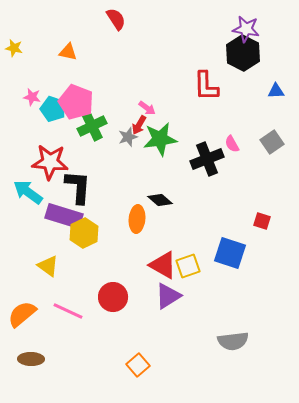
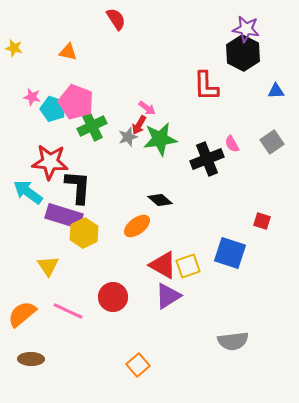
orange ellipse: moved 7 px down; rotated 48 degrees clockwise
yellow triangle: rotated 20 degrees clockwise
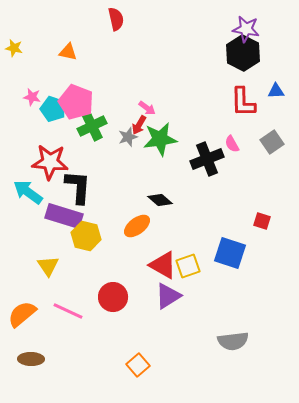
red semicircle: rotated 20 degrees clockwise
red L-shape: moved 37 px right, 16 px down
yellow hexagon: moved 2 px right, 3 px down; rotated 20 degrees counterclockwise
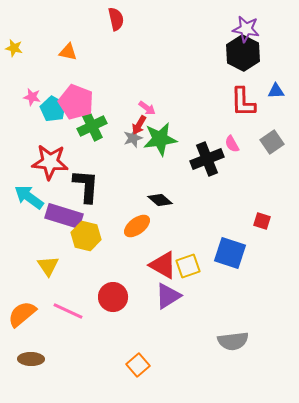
cyan pentagon: rotated 10 degrees clockwise
gray star: moved 5 px right, 1 px down
black L-shape: moved 8 px right, 1 px up
cyan arrow: moved 1 px right, 5 px down
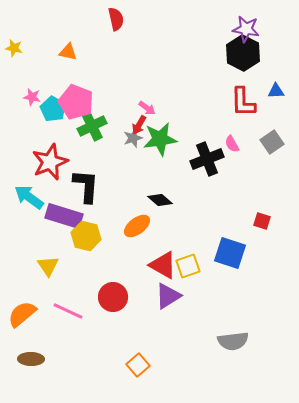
red star: rotated 27 degrees counterclockwise
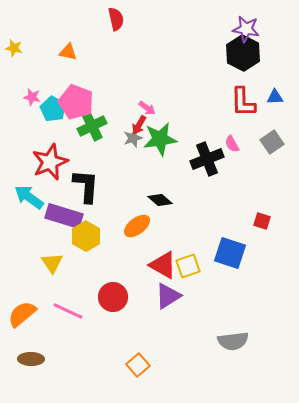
blue triangle: moved 1 px left, 6 px down
yellow hexagon: rotated 16 degrees clockwise
yellow triangle: moved 4 px right, 3 px up
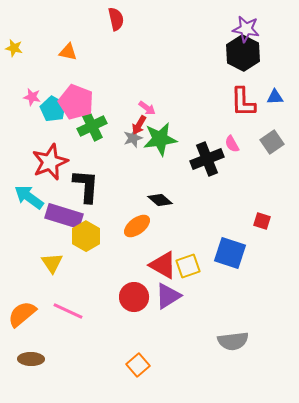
red circle: moved 21 px right
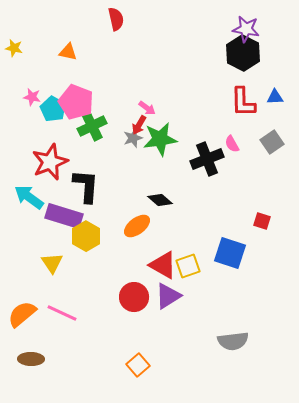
pink line: moved 6 px left, 2 px down
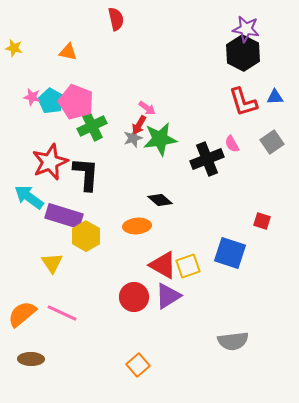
red L-shape: rotated 16 degrees counterclockwise
cyan pentagon: moved 2 px left, 8 px up
black L-shape: moved 12 px up
orange ellipse: rotated 32 degrees clockwise
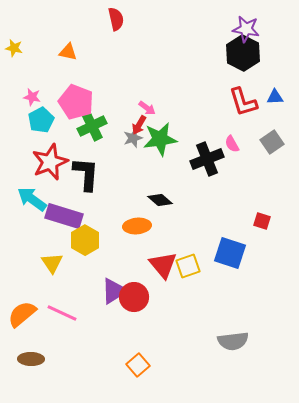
cyan pentagon: moved 10 px left, 19 px down; rotated 15 degrees clockwise
cyan arrow: moved 3 px right, 2 px down
yellow hexagon: moved 1 px left, 4 px down
red triangle: rotated 20 degrees clockwise
purple triangle: moved 54 px left, 5 px up
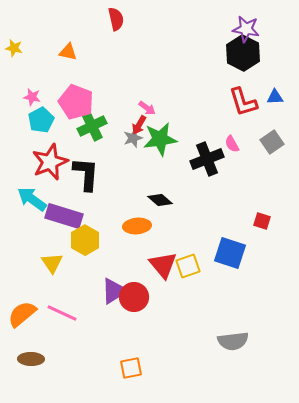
orange square: moved 7 px left, 3 px down; rotated 30 degrees clockwise
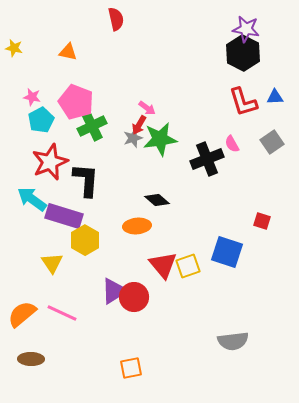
black L-shape: moved 6 px down
black diamond: moved 3 px left
blue square: moved 3 px left, 1 px up
